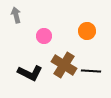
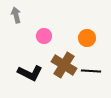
orange circle: moved 7 px down
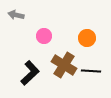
gray arrow: rotated 63 degrees counterclockwise
black L-shape: rotated 70 degrees counterclockwise
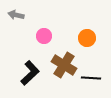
black line: moved 7 px down
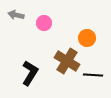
pink circle: moved 13 px up
brown cross: moved 3 px right, 4 px up
black L-shape: rotated 15 degrees counterclockwise
black line: moved 2 px right, 3 px up
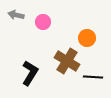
pink circle: moved 1 px left, 1 px up
black line: moved 2 px down
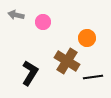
black line: rotated 12 degrees counterclockwise
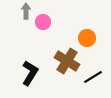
gray arrow: moved 10 px right, 4 px up; rotated 77 degrees clockwise
black line: rotated 24 degrees counterclockwise
